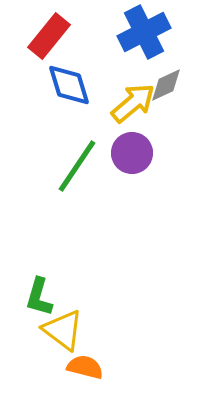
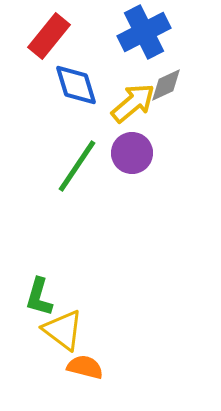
blue diamond: moved 7 px right
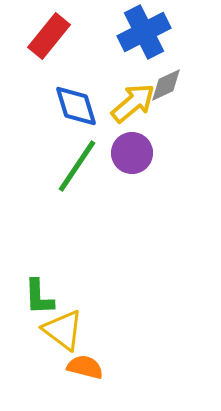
blue diamond: moved 21 px down
green L-shape: rotated 18 degrees counterclockwise
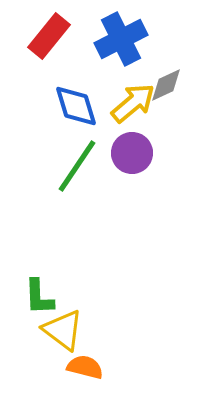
blue cross: moved 23 px left, 7 px down
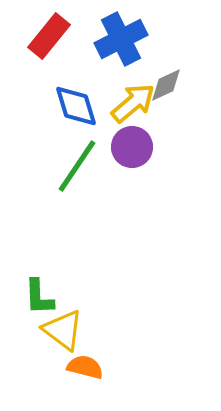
purple circle: moved 6 px up
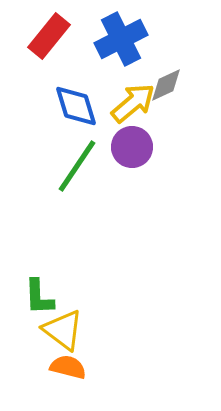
orange semicircle: moved 17 px left
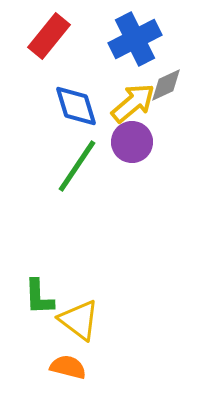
blue cross: moved 14 px right
purple circle: moved 5 px up
yellow triangle: moved 16 px right, 10 px up
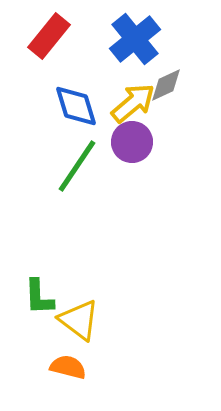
blue cross: rotated 12 degrees counterclockwise
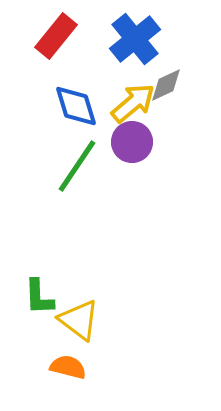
red rectangle: moved 7 px right
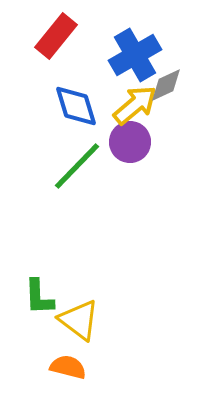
blue cross: moved 16 px down; rotated 9 degrees clockwise
yellow arrow: moved 2 px right, 2 px down
purple circle: moved 2 px left
green line: rotated 10 degrees clockwise
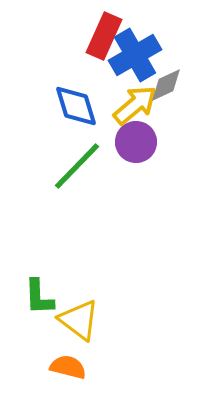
red rectangle: moved 48 px right; rotated 15 degrees counterclockwise
purple circle: moved 6 px right
